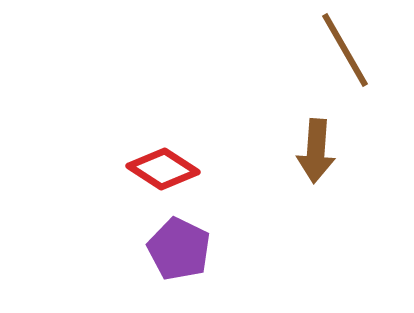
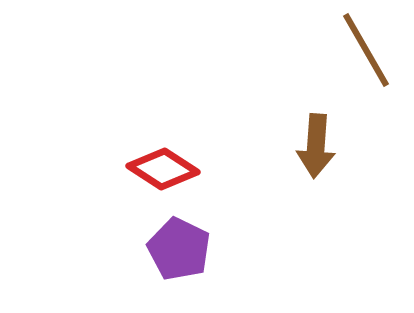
brown line: moved 21 px right
brown arrow: moved 5 px up
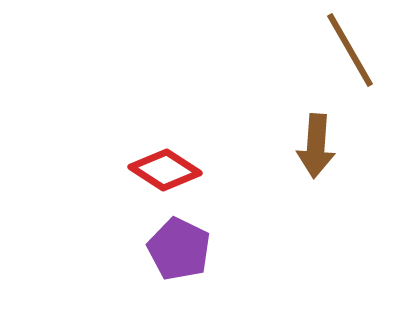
brown line: moved 16 px left
red diamond: moved 2 px right, 1 px down
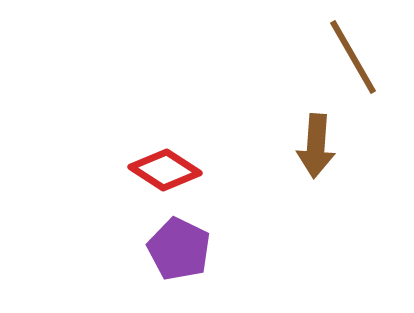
brown line: moved 3 px right, 7 px down
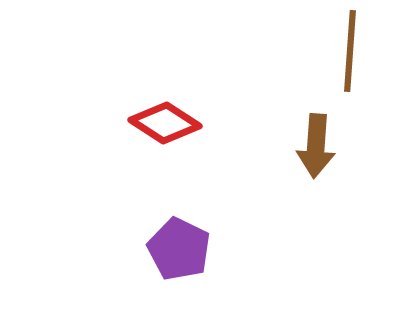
brown line: moved 3 px left, 6 px up; rotated 34 degrees clockwise
red diamond: moved 47 px up
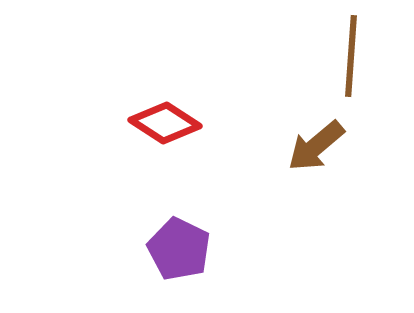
brown line: moved 1 px right, 5 px down
brown arrow: rotated 46 degrees clockwise
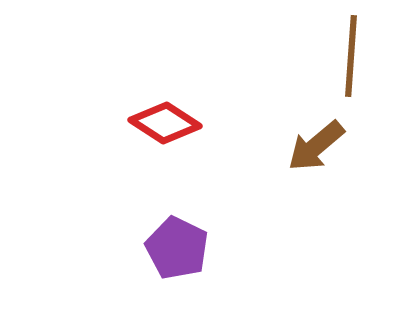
purple pentagon: moved 2 px left, 1 px up
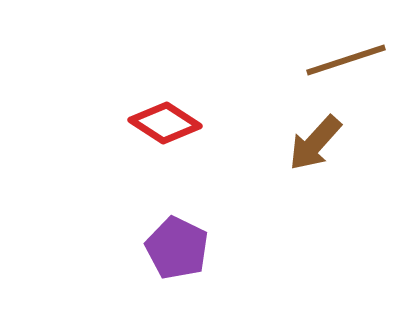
brown line: moved 5 px left, 4 px down; rotated 68 degrees clockwise
brown arrow: moved 1 px left, 3 px up; rotated 8 degrees counterclockwise
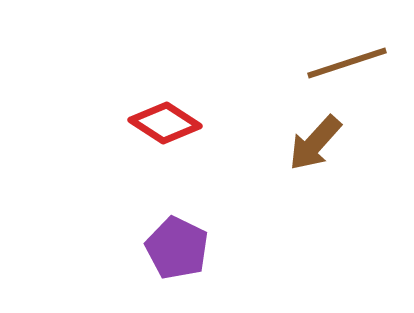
brown line: moved 1 px right, 3 px down
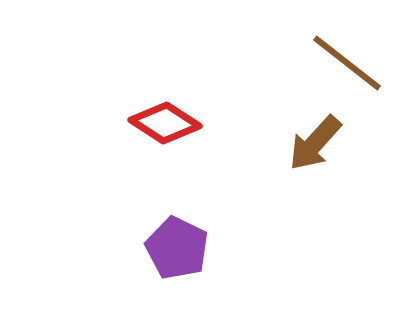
brown line: rotated 56 degrees clockwise
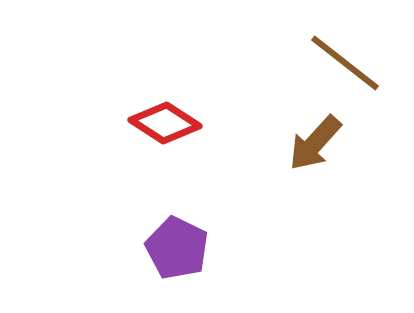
brown line: moved 2 px left
